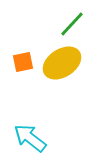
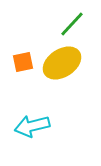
cyan arrow: moved 2 px right, 12 px up; rotated 52 degrees counterclockwise
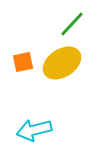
cyan arrow: moved 2 px right, 4 px down
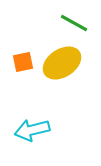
green line: moved 2 px right, 1 px up; rotated 76 degrees clockwise
cyan arrow: moved 2 px left
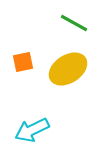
yellow ellipse: moved 6 px right, 6 px down
cyan arrow: rotated 12 degrees counterclockwise
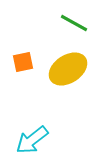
cyan arrow: moved 10 px down; rotated 12 degrees counterclockwise
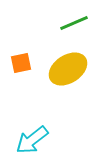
green line: rotated 52 degrees counterclockwise
orange square: moved 2 px left, 1 px down
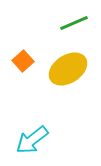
orange square: moved 2 px right, 2 px up; rotated 30 degrees counterclockwise
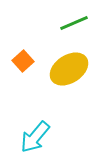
yellow ellipse: moved 1 px right
cyan arrow: moved 3 px right, 3 px up; rotated 12 degrees counterclockwise
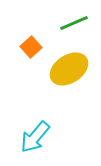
orange square: moved 8 px right, 14 px up
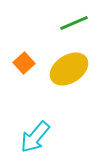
orange square: moved 7 px left, 16 px down
